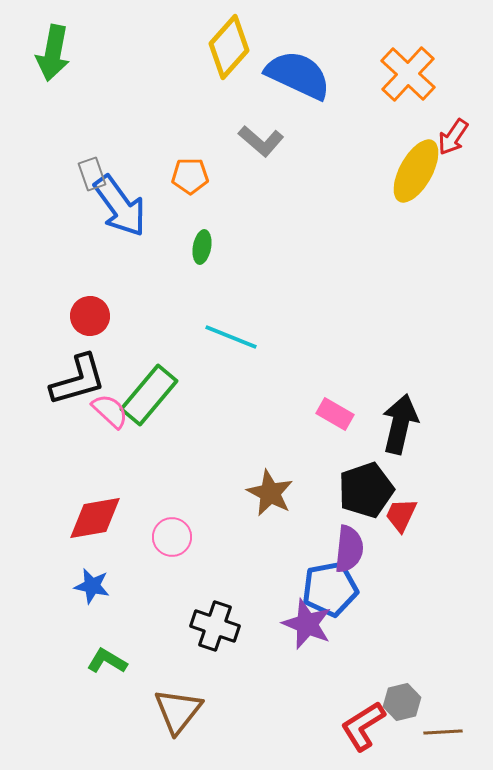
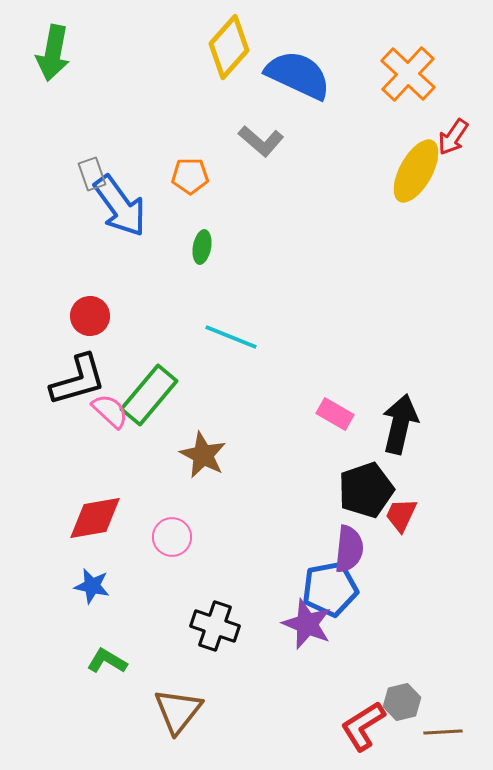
brown star: moved 67 px left, 38 px up
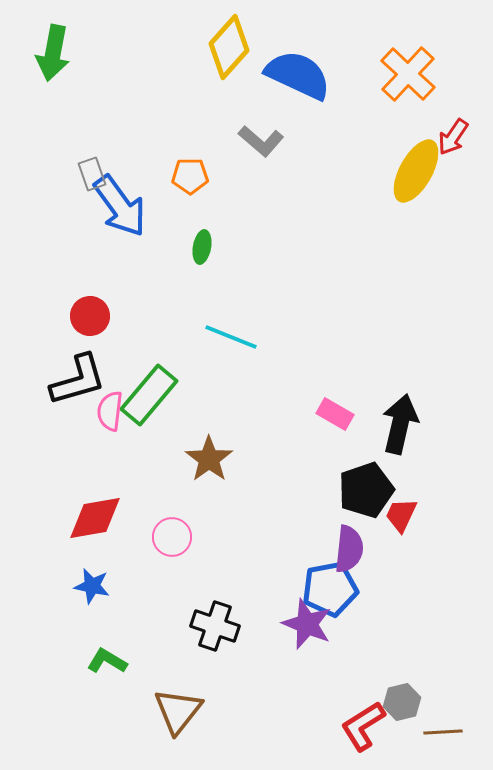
pink semicircle: rotated 126 degrees counterclockwise
brown star: moved 6 px right, 4 px down; rotated 9 degrees clockwise
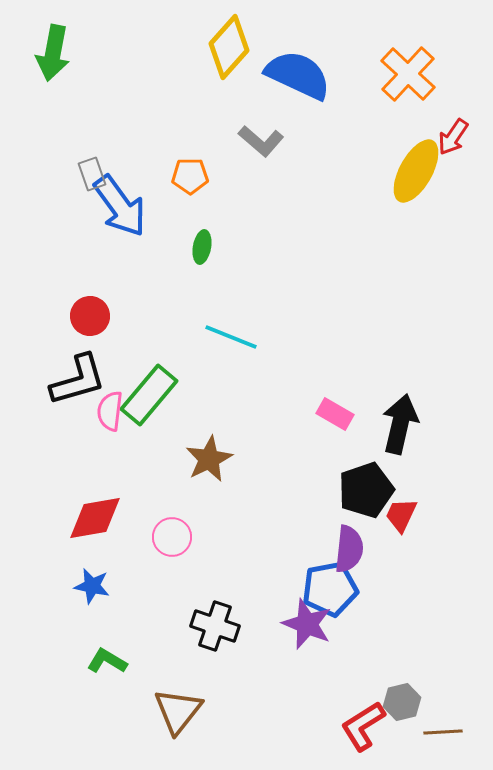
brown star: rotated 9 degrees clockwise
